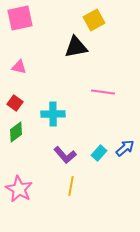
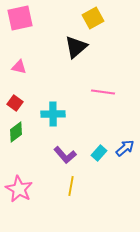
yellow square: moved 1 px left, 2 px up
black triangle: rotated 30 degrees counterclockwise
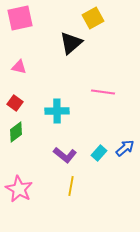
black triangle: moved 5 px left, 4 px up
cyan cross: moved 4 px right, 3 px up
purple L-shape: rotated 10 degrees counterclockwise
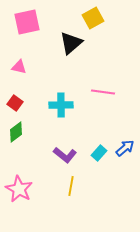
pink square: moved 7 px right, 4 px down
cyan cross: moved 4 px right, 6 px up
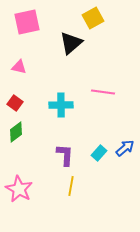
purple L-shape: rotated 125 degrees counterclockwise
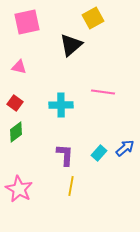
black triangle: moved 2 px down
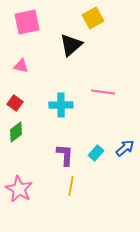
pink triangle: moved 2 px right, 1 px up
cyan rectangle: moved 3 px left
